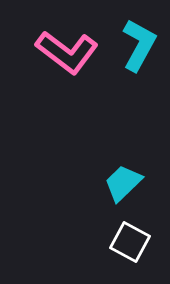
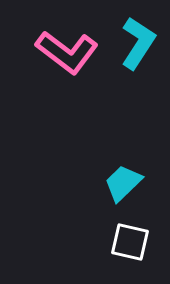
cyan L-shape: moved 1 px left, 2 px up; rotated 4 degrees clockwise
white square: rotated 15 degrees counterclockwise
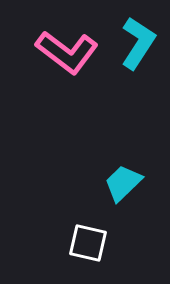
white square: moved 42 px left, 1 px down
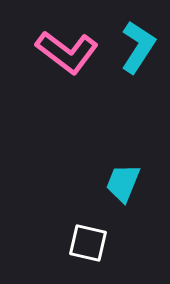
cyan L-shape: moved 4 px down
cyan trapezoid: rotated 24 degrees counterclockwise
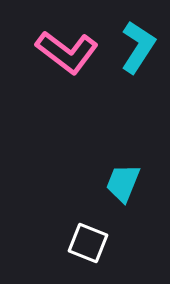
white square: rotated 9 degrees clockwise
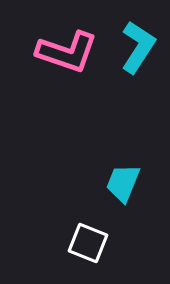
pink L-shape: rotated 18 degrees counterclockwise
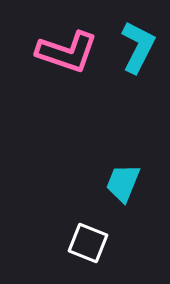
cyan L-shape: rotated 6 degrees counterclockwise
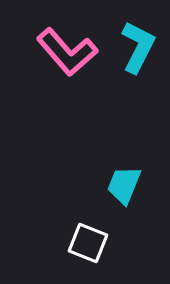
pink L-shape: rotated 30 degrees clockwise
cyan trapezoid: moved 1 px right, 2 px down
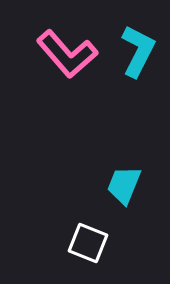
cyan L-shape: moved 4 px down
pink L-shape: moved 2 px down
